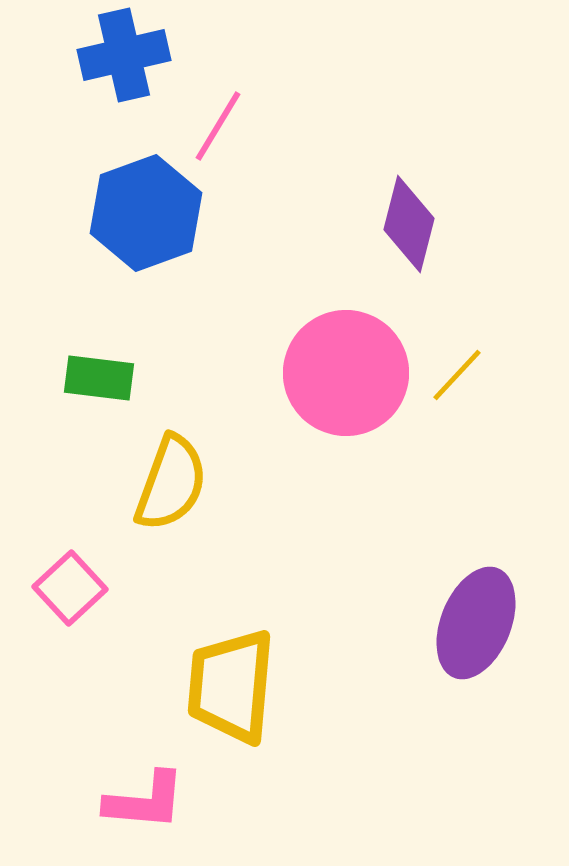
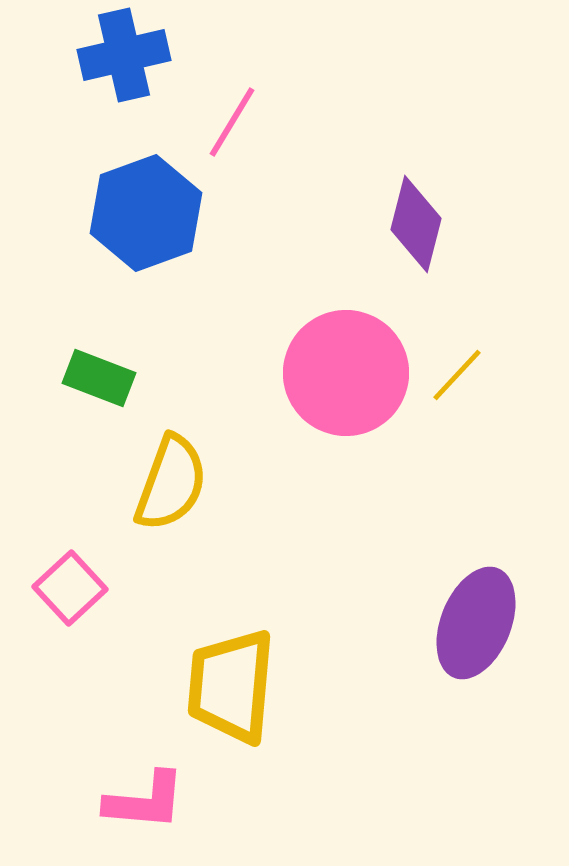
pink line: moved 14 px right, 4 px up
purple diamond: moved 7 px right
green rectangle: rotated 14 degrees clockwise
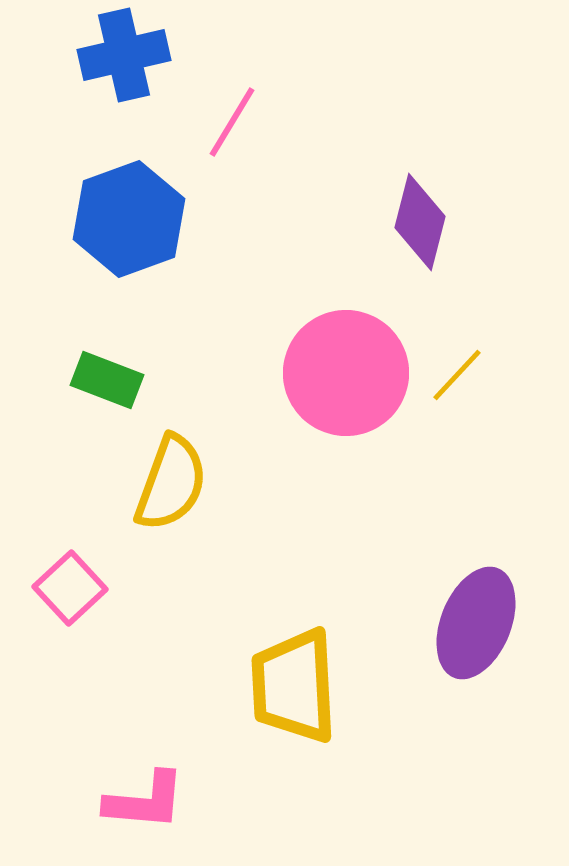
blue hexagon: moved 17 px left, 6 px down
purple diamond: moved 4 px right, 2 px up
green rectangle: moved 8 px right, 2 px down
yellow trapezoid: moved 63 px right; rotated 8 degrees counterclockwise
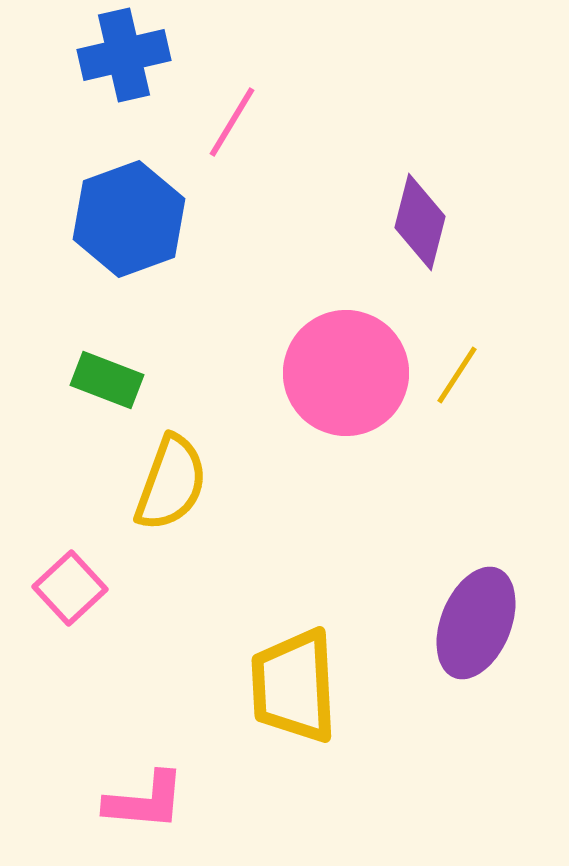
yellow line: rotated 10 degrees counterclockwise
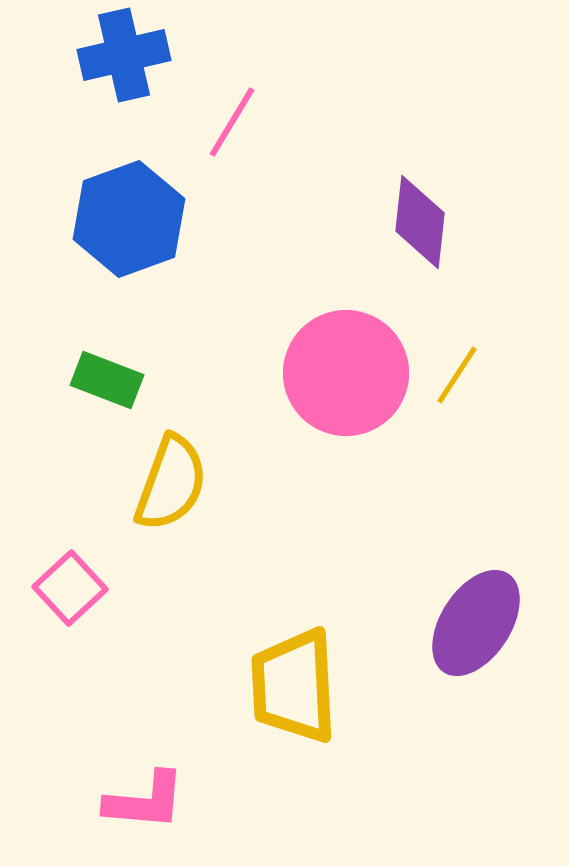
purple diamond: rotated 8 degrees counterclockwise
purple ellipse: rotated 11 degrees clockwise
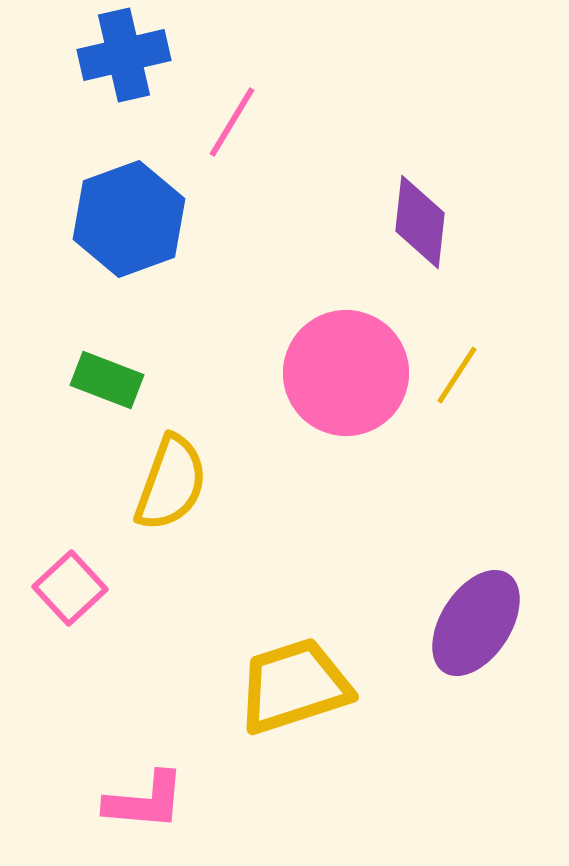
yellow trapezoid: rotated 75 degrees clockwise
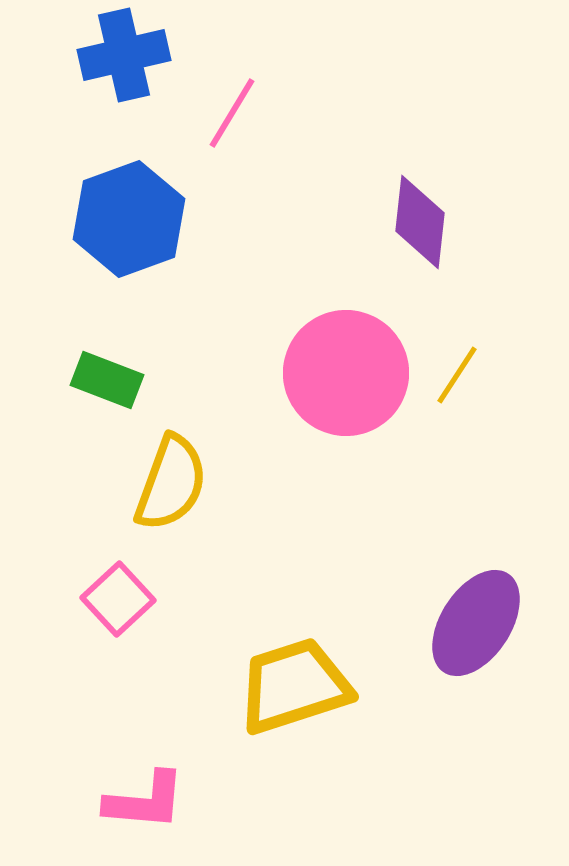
pink line: moved 9 px up
pink square: moved 48 px right, 11 px down
